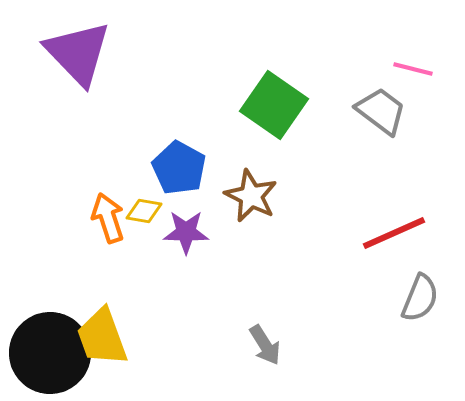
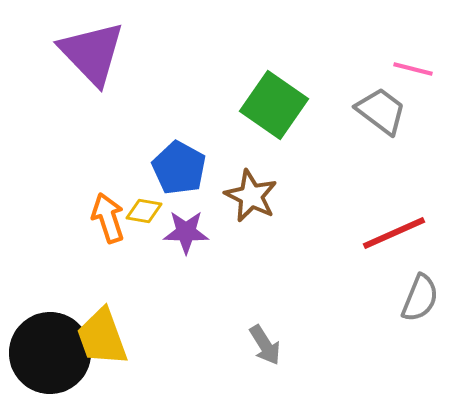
purple triangle: moved 14 px right
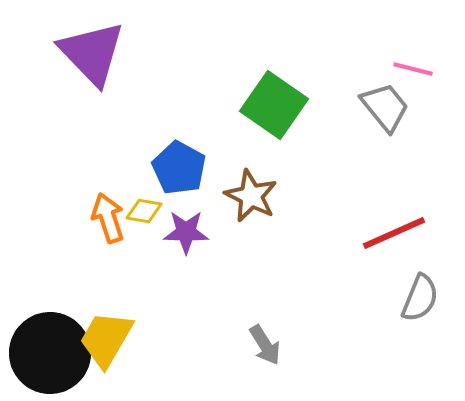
gray trapezoid: moved 4 px right, 4 px up; rotated 14 degrees clockwise
yellow trapezoid: moved 4 px right, 2 px down; rotated 50 degrees clockwise
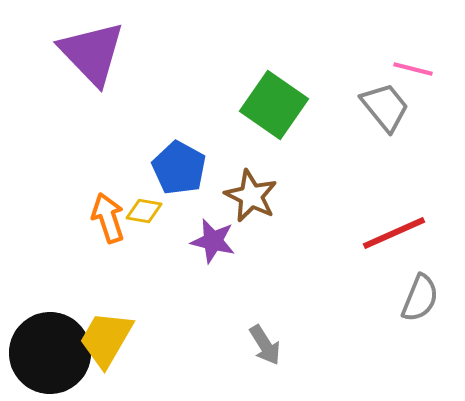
purple star: moved 27 px right, 9 px down; rotated 12 degrees clockwise
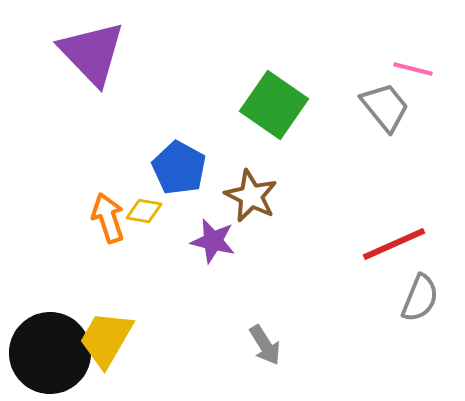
red line: moved 11 px down
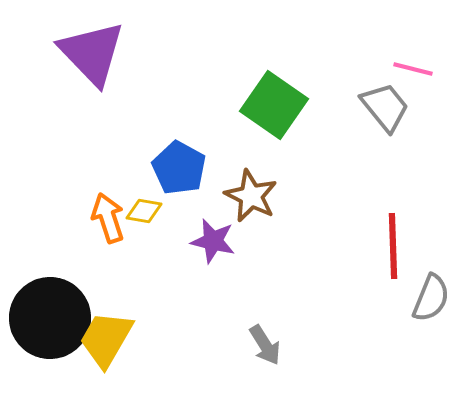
red line: moved 1 px left, 2 px down; rotated 68 degrees counterclockwise
gray semicircle: moved 11 px right
black circle: moved 35 px up
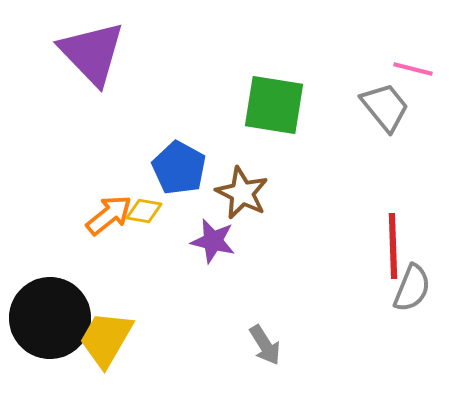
green square: rotated 26 degrees counterclockwise
brown star: moved 9 px left, 3 px up
orange arrow: moved 1 px right, 3 px up; rotated 69 degrees clockwise
gray semicircle: moved 19 px left, 10 px up
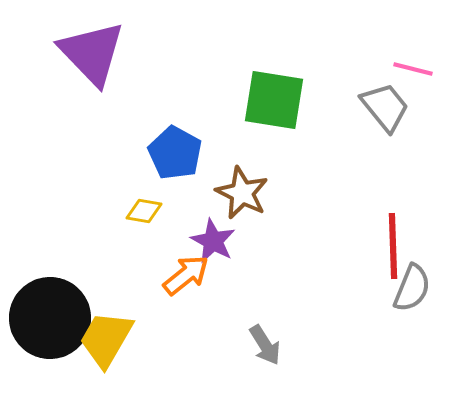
green square: moved 5 px up
blue pentagon: moved 4 px left, 15 px up
orange arrow: moved 77 px right, 60 px down
purple star: rotated 15 degrees clockwise
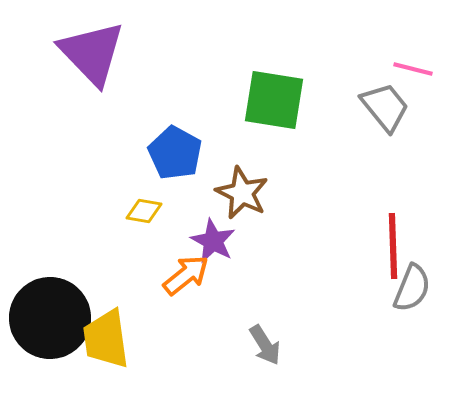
yellow trapezoid: rotated 38 degrees counterclockwise
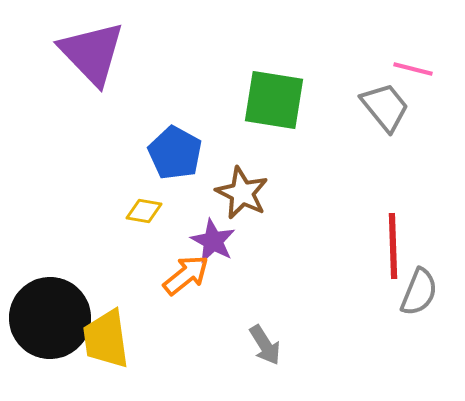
gray semicircle: moved 7 px right, 4 px down
